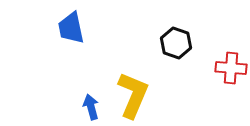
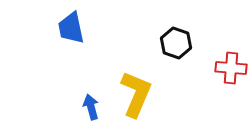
yellow L-shape: moved 3 px right, 1 px up
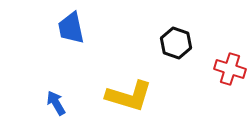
red cross: moved 1 px left, 1 px down; rotated 12 degrees clockwise
yellow L-shape: moved 7 px left, 2 px down; rotated 84 degrees clockwise
blue arrow: moved 35 px left, 4 px up; rotated 15 degrees counterclockwise
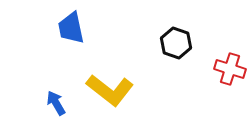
yellow L-shape: moved 19 px left, 6 px up; rotated 21 degrees clockwise
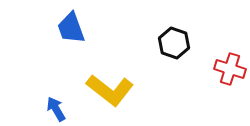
blue trapezoid: rotated 8 degrees counterclockwise
black hexagon: moved 2 px left
blue arrow: moved 6 px down
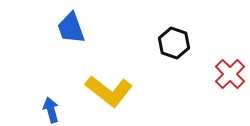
red cross: moved 5 px down; rotated 28 degrees clockwise
yellow L-shape: moved 1 px left, 1 px down
blue arrow: moved 5 px left, 1 px down; rotated 15 degrees clockwise
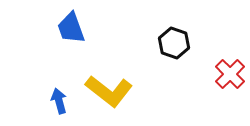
blue arrow: moved 8 px right, 9 px up
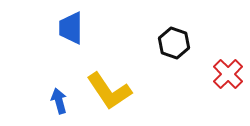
blue trapezoid: rotated 20 degrees clockwise
red cross: moved 2 px left
yellow L-shape: rotated 18 degrees clockwise
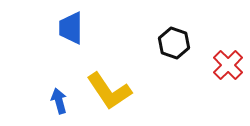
red cross: moved 9 px up
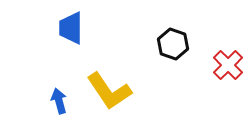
black hexagon: moved 1 px left, 1 px down
